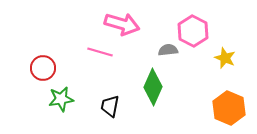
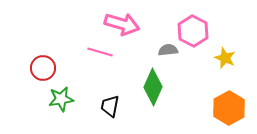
orange hexagon: rotated 8 degrees clockwise
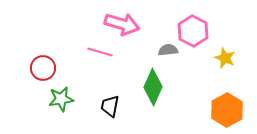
orange hexagon: moved 2 px left, 2 px down
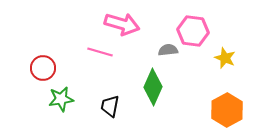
pink hexagon: rotated 20 degrees counterclockwise
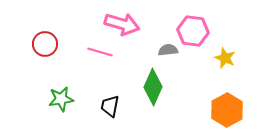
red circle: moved 2 px right, 24 px up
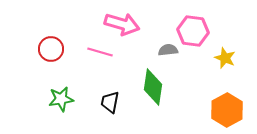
red circle: moved 6 px right, 5 px down
green diamond: rotated 15 degrees counterclockwise
black trapezoid: moved 4 px up
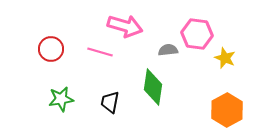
pink arrow: moved 3 px right, 2 px down
pink hexagon: moved 4 px right, 3 px down
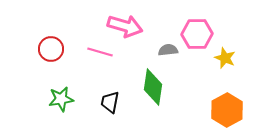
pink hexagon: rotated 8 degrees counterclockwise
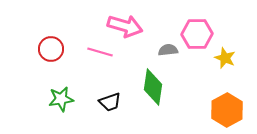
black trapezoid: rotated 120 degrees counterclockwise
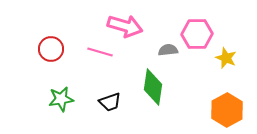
yellow star: moved 1 px right
